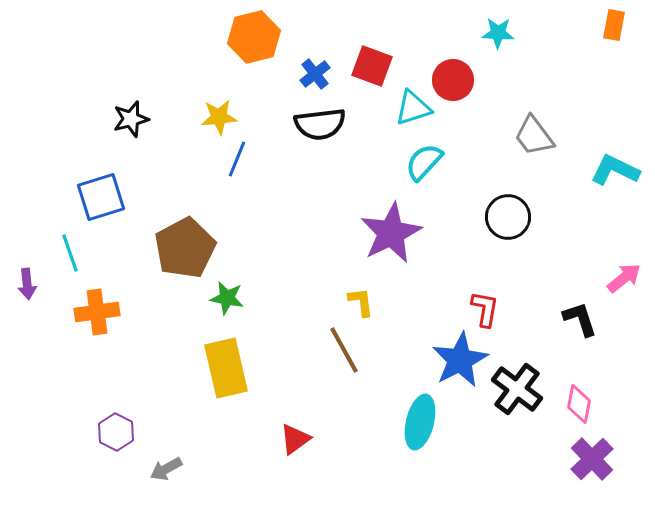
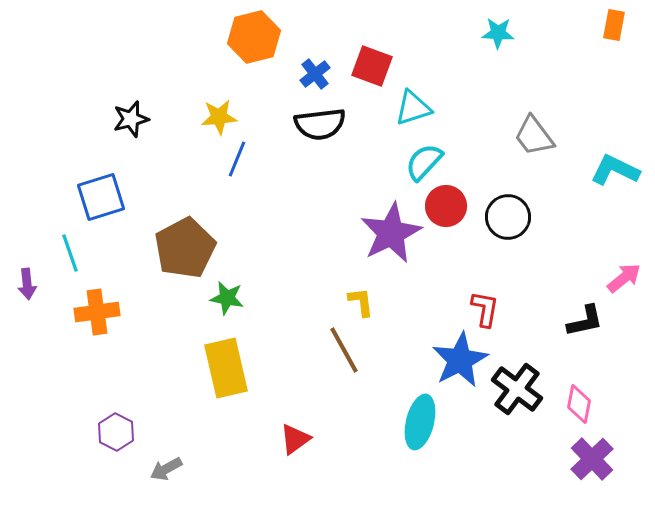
red circle: moved 7 px left, 126 px down
black L-shape: moved 5 px right, 2 px down; rotated 96 degrees clockwise
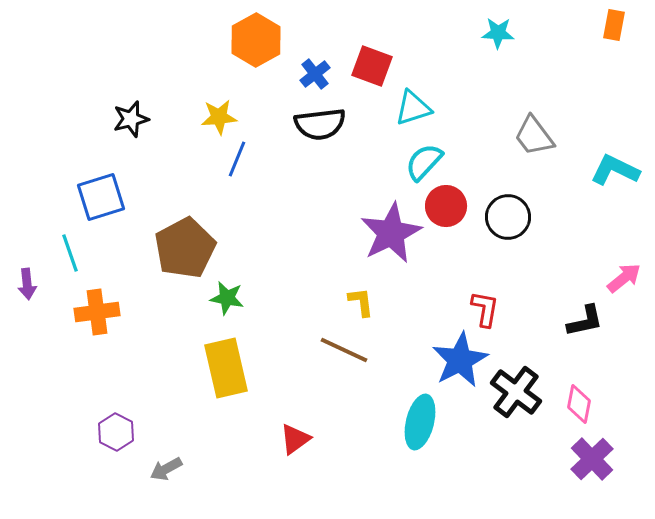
orange hexagon: moved 2 px right, 3 px down; rotated 15 degrees counterclockwise
brown line: rotated 36 degrees counterclockwise
black cross: moved 1 px left, 3 px down
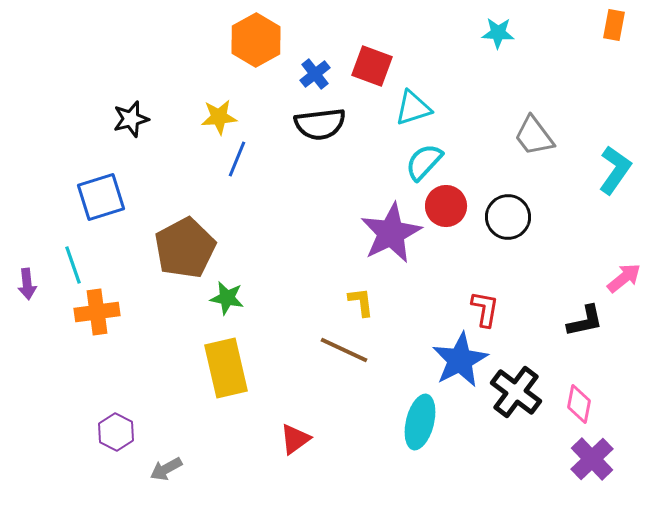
cyan L-shape: rotated 99 degrees clockwise
cyan line: moved 3 px right, 12 px down
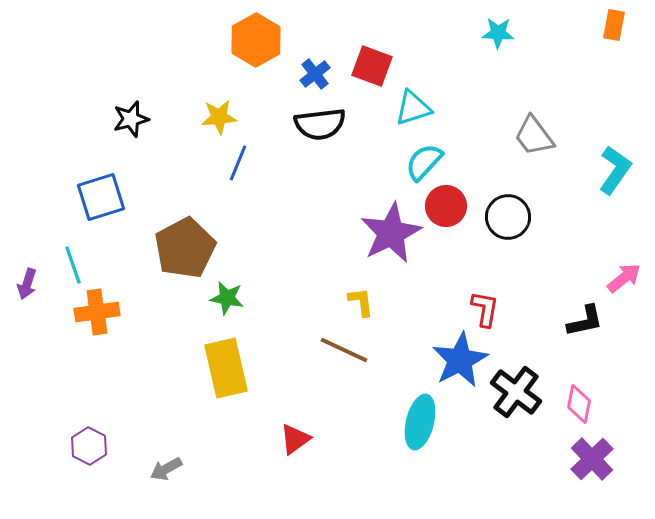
blue line: moved 1 px right, 4 px down
purple arrow: rotated 24 degrees clockwise
purple hexagon: moved 27 px left, 14 px down
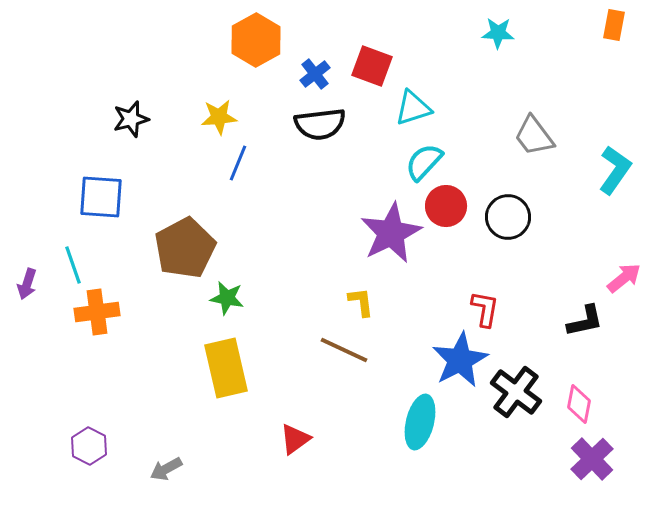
blue square: rotated 21 degrees clockwise
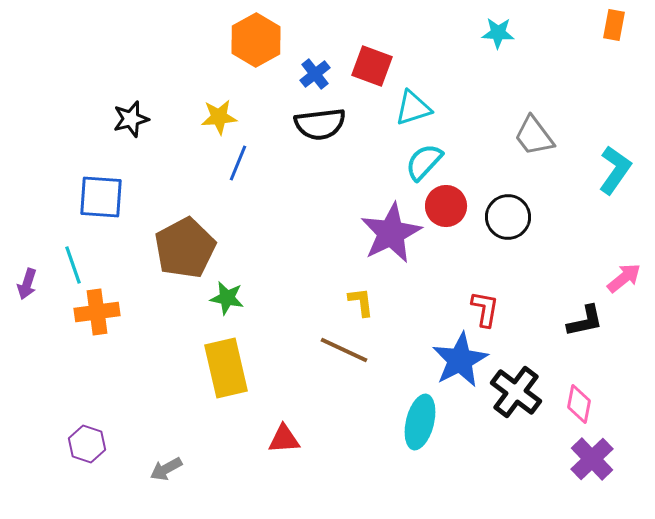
red triangle: moved 11 px left; rotated 32 degrees clockwise
purple hexagon: moved 2 px left, 2 px up; rotated 9 degrees counterclockwise
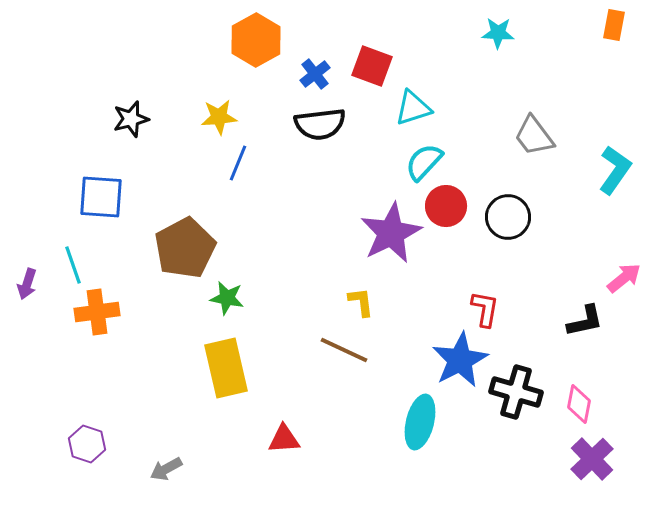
black cross: rotated 21 degrees counterclockwise
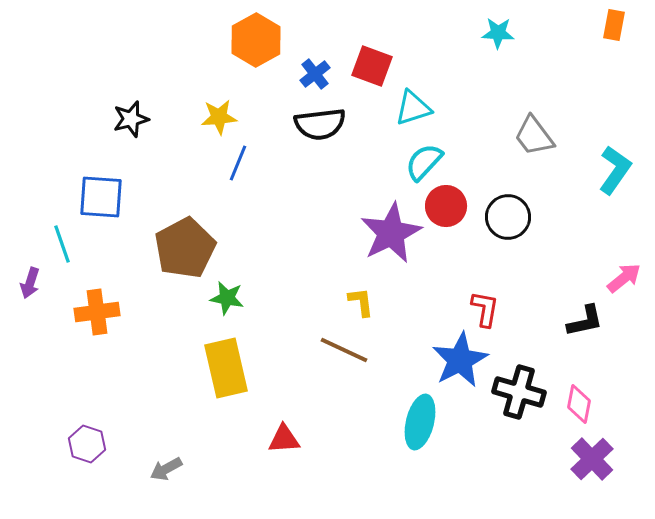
cyan line: moved 11 px left, 21 px up
purple arrow: moved 3 px right, 1 px up
black cross: moved 3 px right
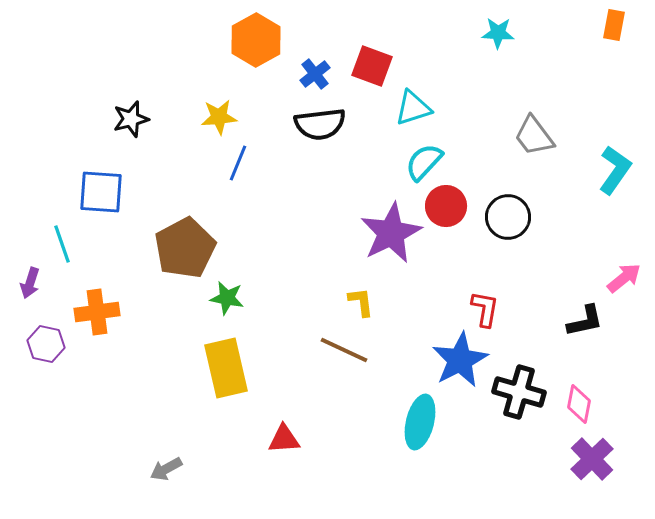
blue square: moved 5 px up
purple hexagon: moved 41 px left, 100 px up; rotated 6 degrees counterclockwise
